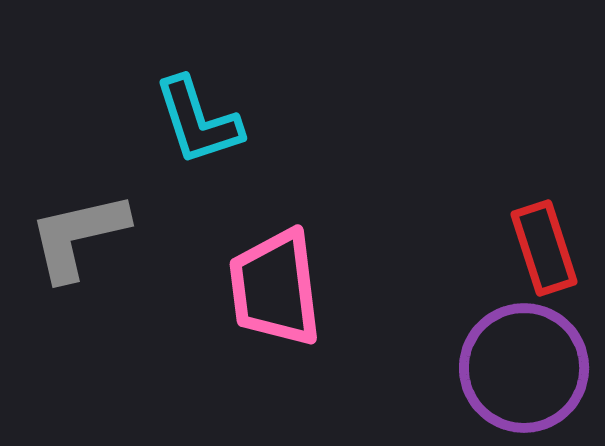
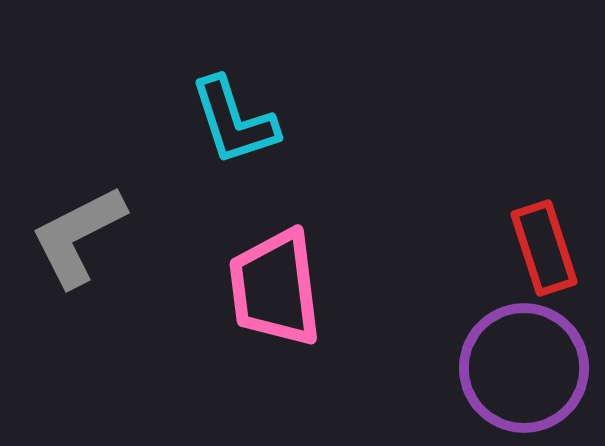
cyan L-shape: moved 36 px right
gray L-shape: rotated 14 degrees counterclockwise
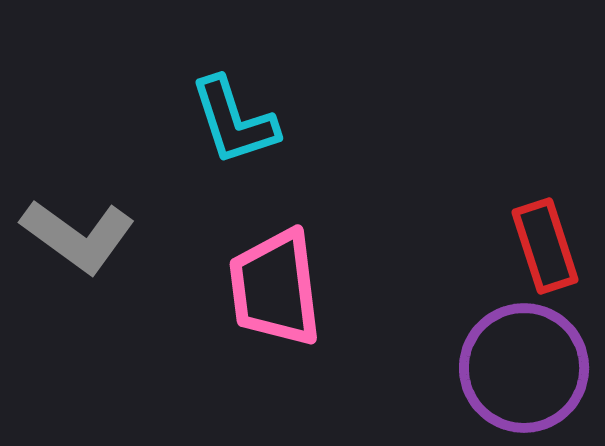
gray L-shape: rotated 117 degrees counterclockwise
red rectangle: moved 1 px right, 2 px up
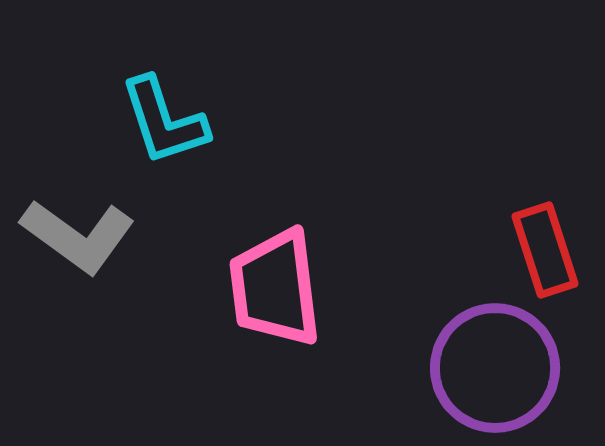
cyan L-shape: moved 70 px left
red rectangle: moved 4 px down
purple circle: moved 29 px left
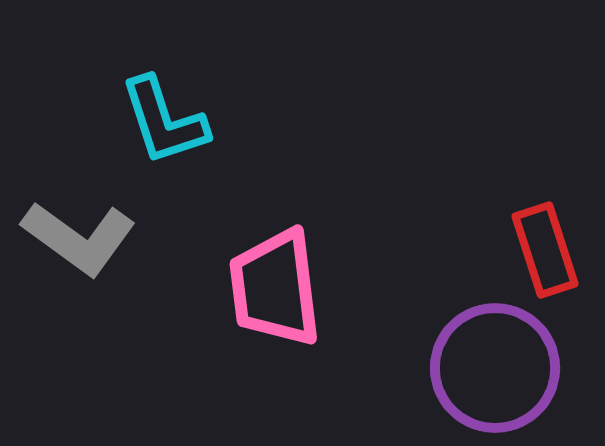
gray L-shape: moved 1 px right, 2 px down
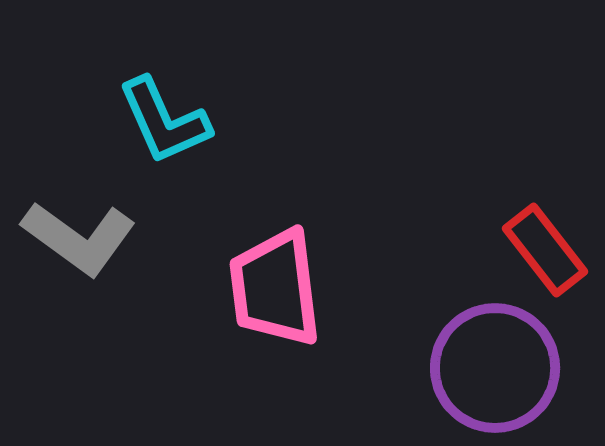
cyan L-shape: rotated 6 degrees counterclockwise
red rectangle: rotated 20 degrees counterclockwise
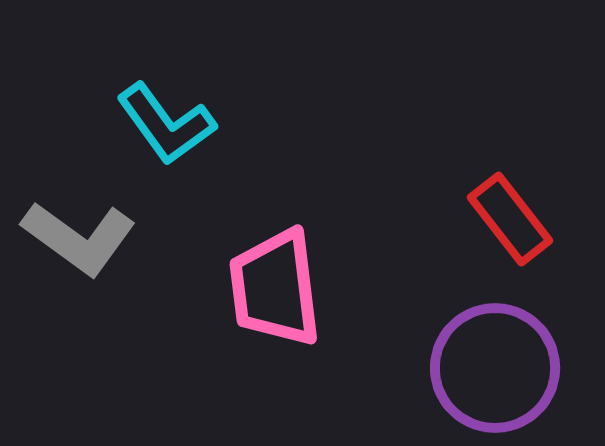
cyan L-shape: moved 2 px right, 3 px down; rotated 12 degrees counterclockwise
red rectangle: moved 35 px left, 31 px up
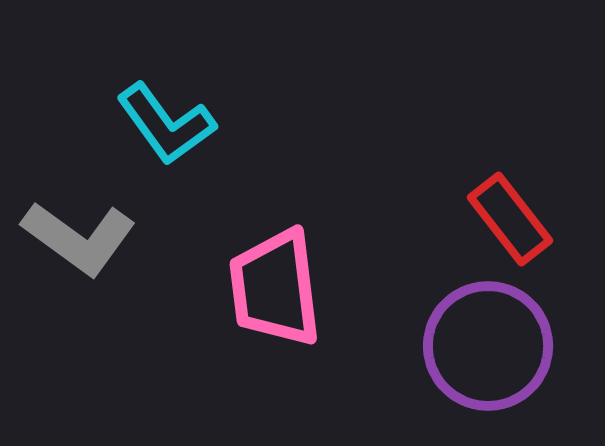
purple circle: moved 7 px left, 22 px up
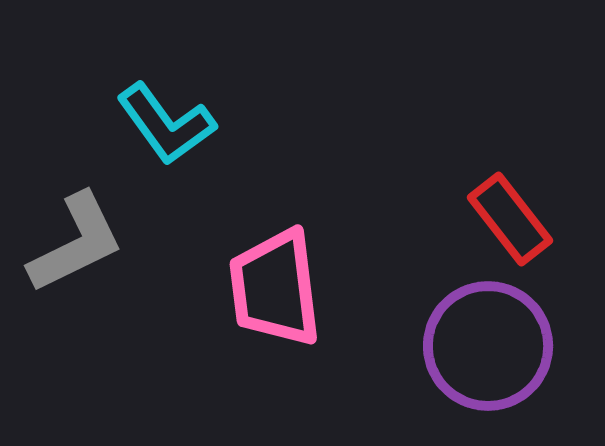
gray L-shape: moved 3 px left, 5 px down; rotated 62 degrees counterclockwise
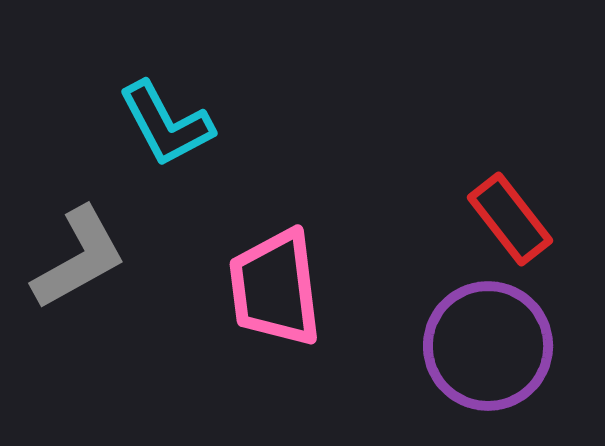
cyan L-shape: rotated 8 degrees clockwise
gray L-shape: moved 3 px right, 15 px down; rotated 3 degrees counterclockwise
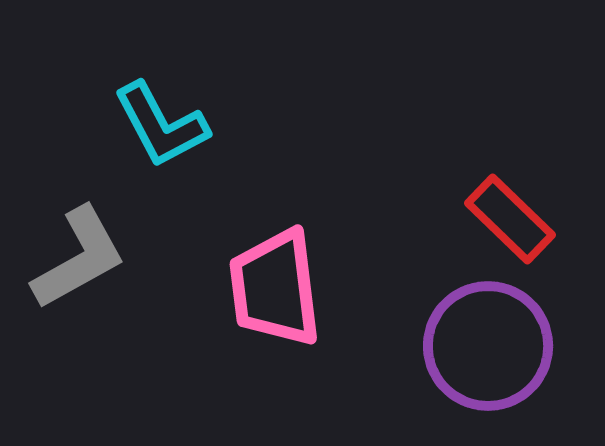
cyan L-shape: moved 5 px left, 1 px down
red rectangle: rotated 8 degrees counterclockwise
